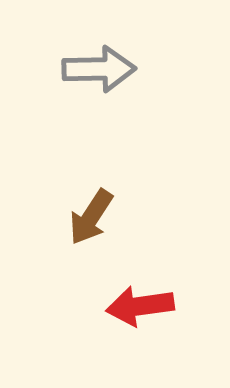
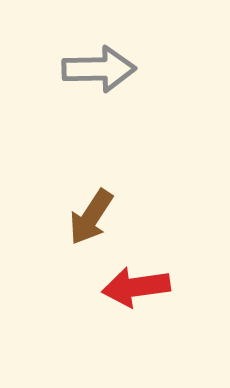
red arrow: moved 4 px left, 19 px up
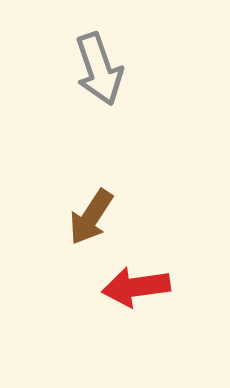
gray arrow: rotated 72 degrees clockwise
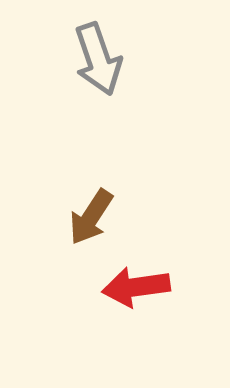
gray arrow: moved 1 px left, 10 px up
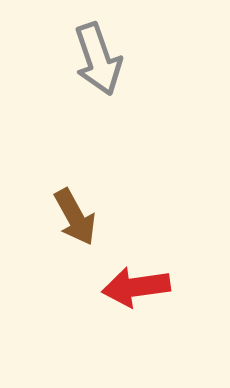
brown arrow: moved 16 px left; rotated 62 degrees counterclockwise
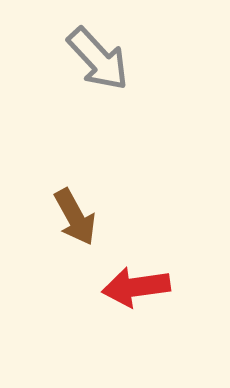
gray arrow: rotated 24 degrees counterclockwise
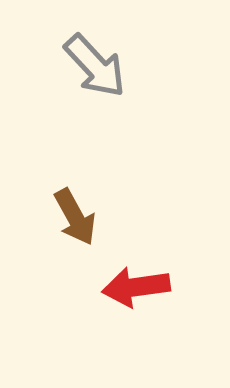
gray arrow: moved 3 px left, 7 px down
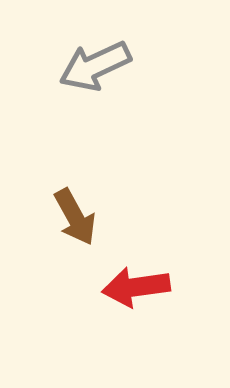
gray arrow: rotated 108 degrees clockwise
